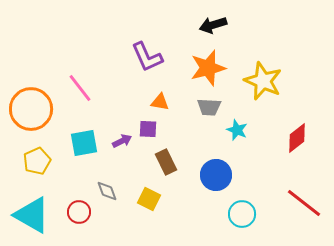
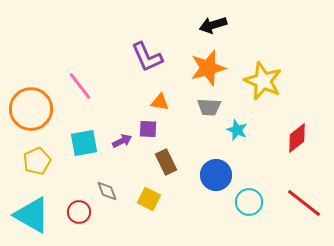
pink line: moved 2 px up
cyan circle: moved 7 px right, 12 px up
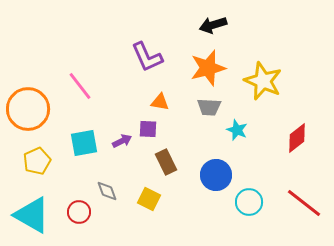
orange circle: moved 3 px left
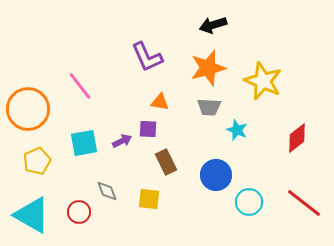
yellow square: rotated 20 degrees counterclockwise
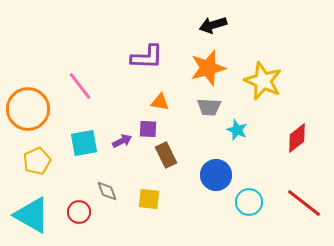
purple L-shape: rotated 64 degrees counterclockwise
brown rectangle: moved 7 px up
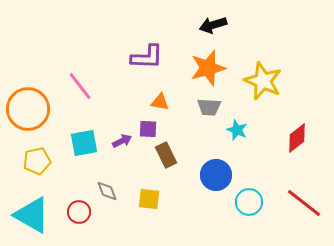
yellow pentagon: rotated 12 degrees clockwise
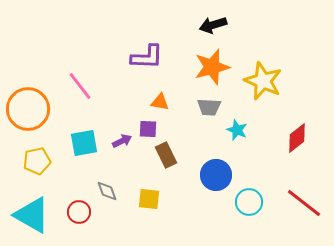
orange star: moved 4 px right, 1 px up
